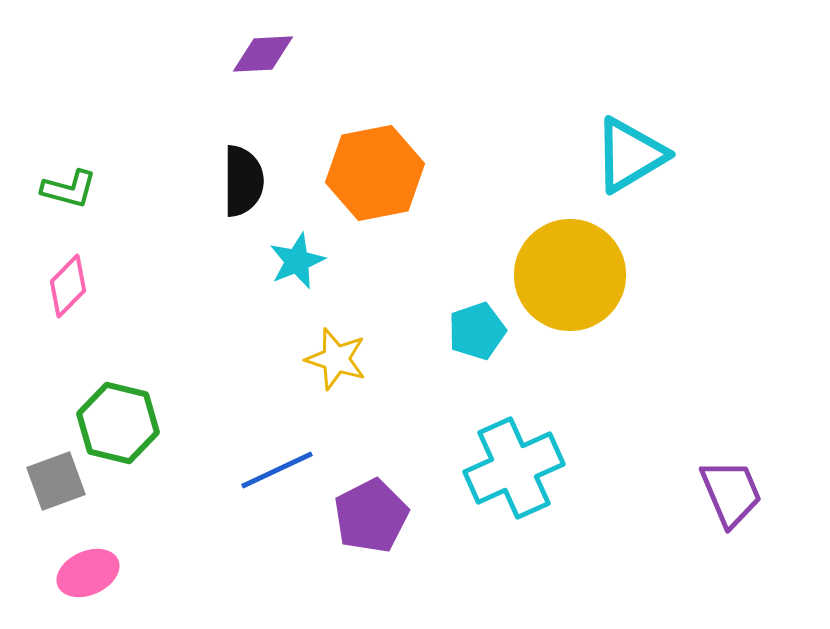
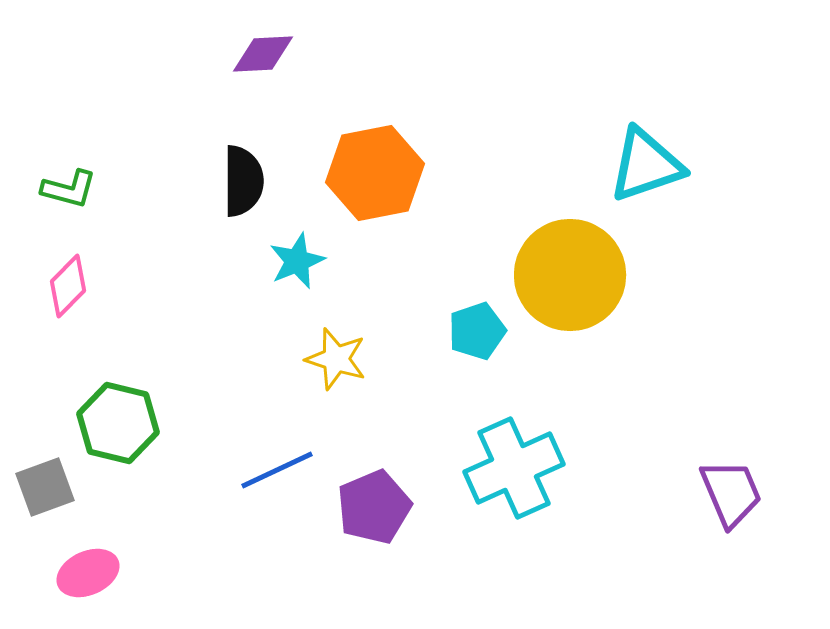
cyan triangle: moved 16 px right, 10 px down; rotated 12 degrees clockwise
gray square: moved 11 px left, 6 px down
purple pentagon: moved 3 px right, 9 px up; rotated 4 degrees clockwise
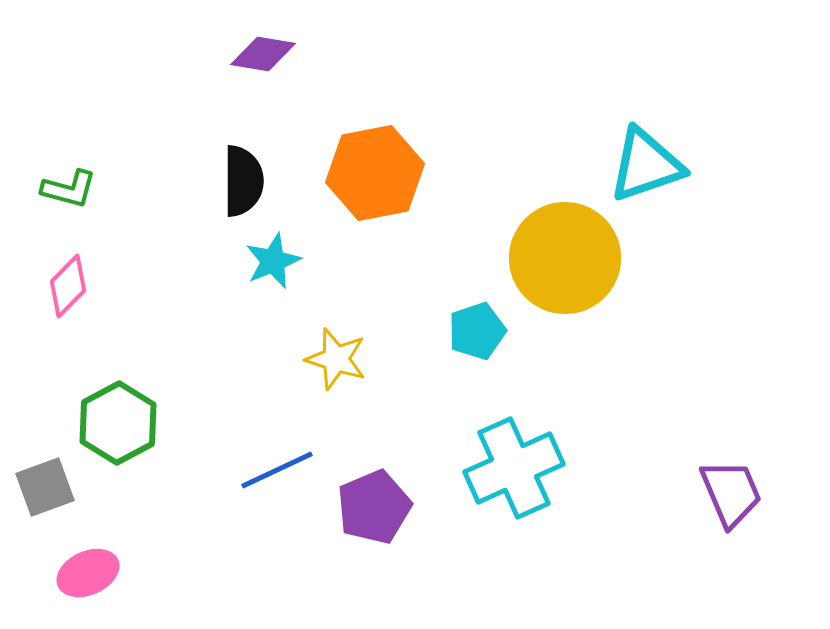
purple diamond: rotated 12 degrees clockwise
cyan star: moved 24 px left
yellow circle: moved 5 px left, 17 px up
green hexagon: rotated 18 degrees clockwise
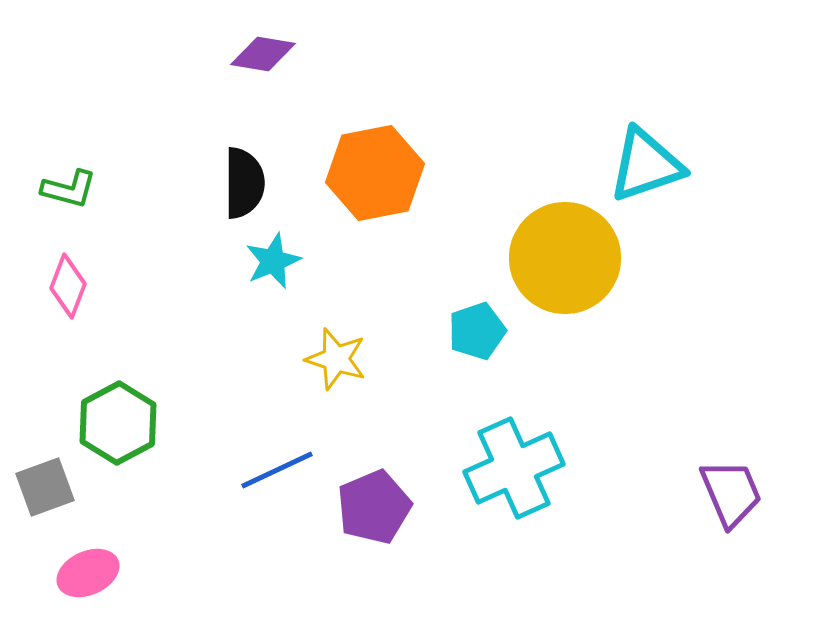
black semicircle: moved 1 px right, 2 px down
pink diamond: rotated 24 degrees counterclockwise
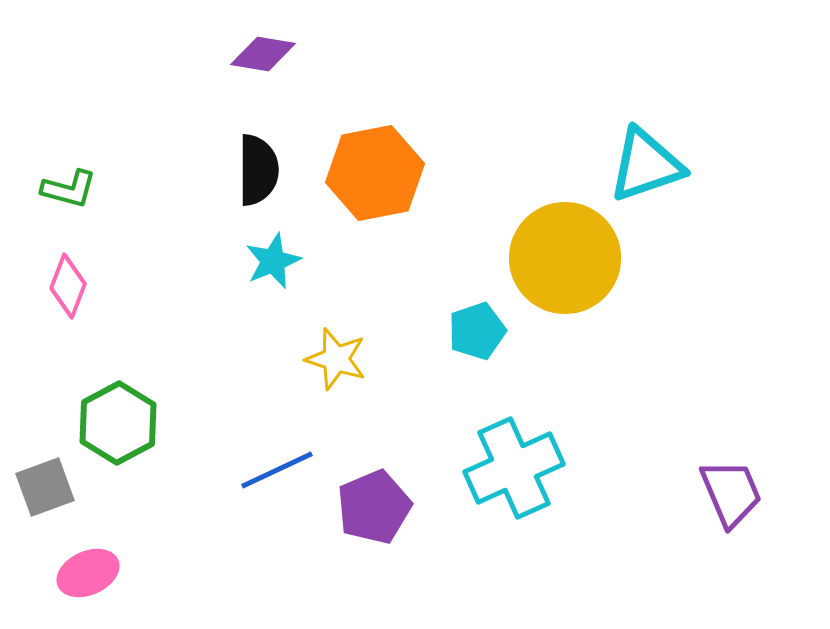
black semicircle: moved 14 px right, 13 px up
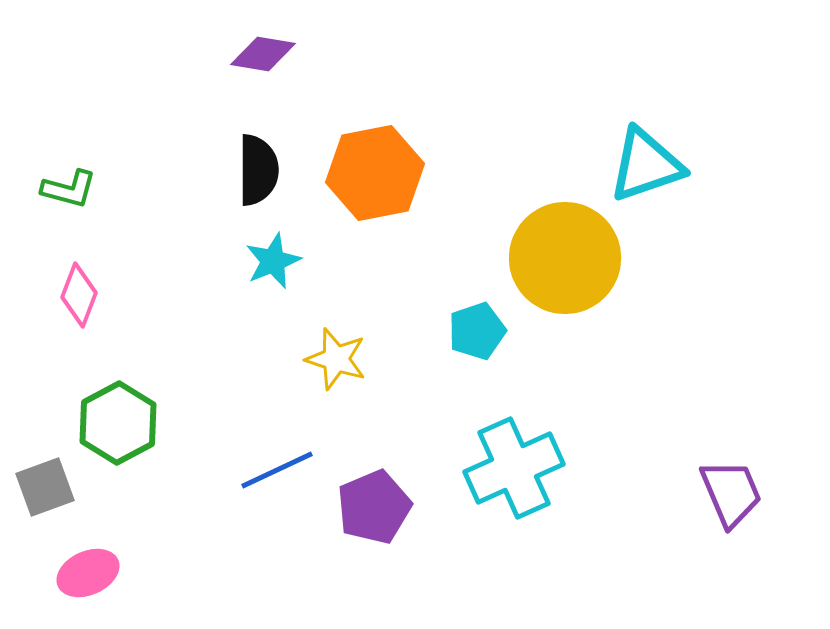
pink diamond: moved 11 px right, 9 px down
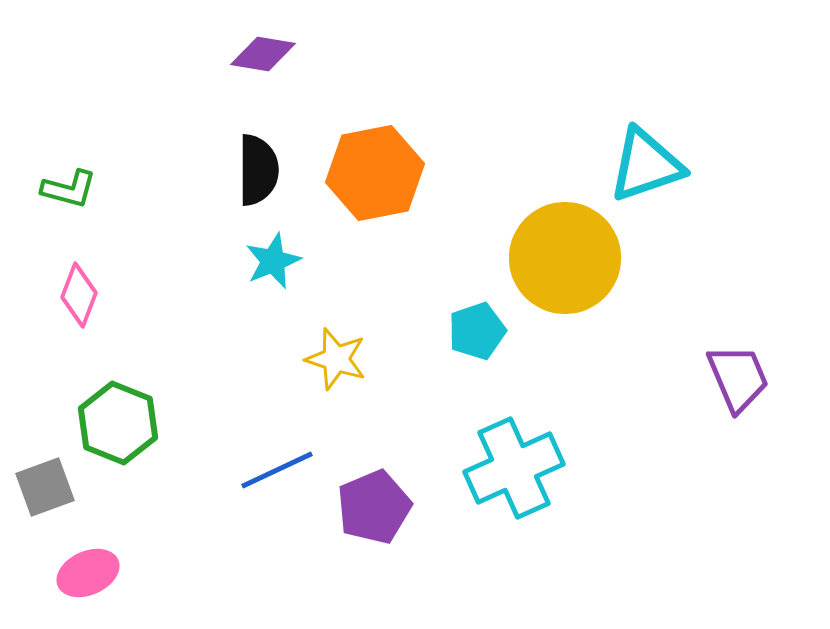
green hexagon: rotated 10 degrees counterclockwise
purple trapezoid: moved 7 px right, 115 px up
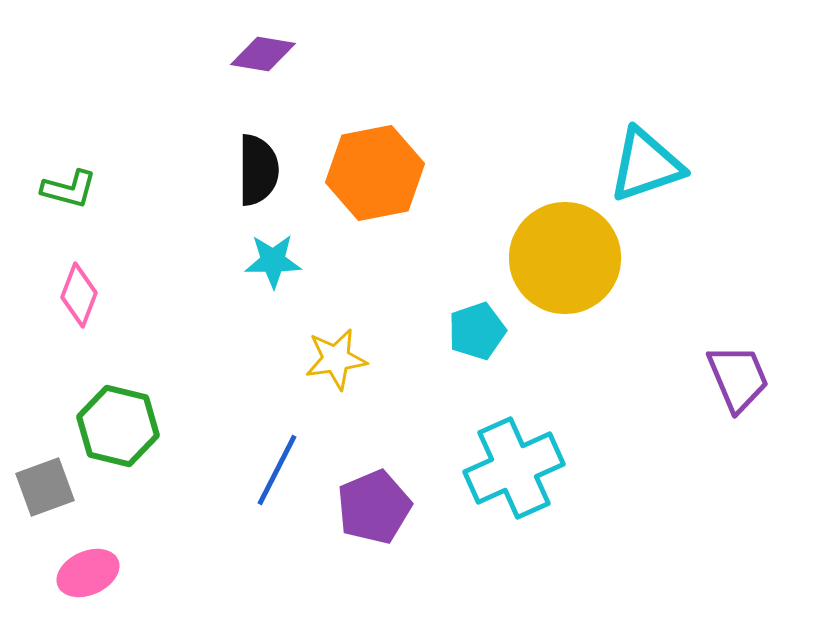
cyan star: rotated 22 degrees clockwise
yellow star: rotated 26 degrees counterclockwise
green hexagon: moved 3 px down; rotated 8 degrees counterclockwise
blue line: rotated 38 degrees counterclockwise
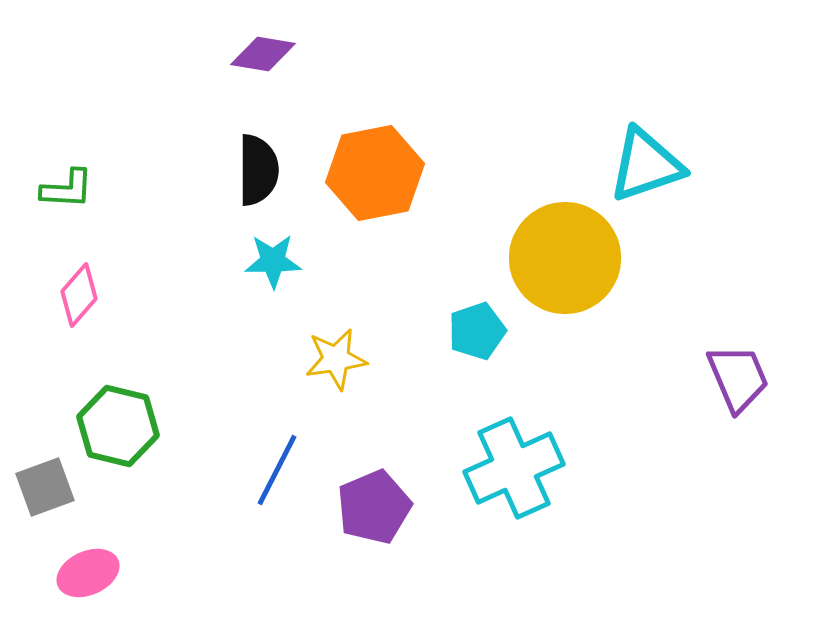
green L-shape: moved 2 px left; rotated 12 degrees counterclockwise
pink diamond: rotated 20 degrees clockwise
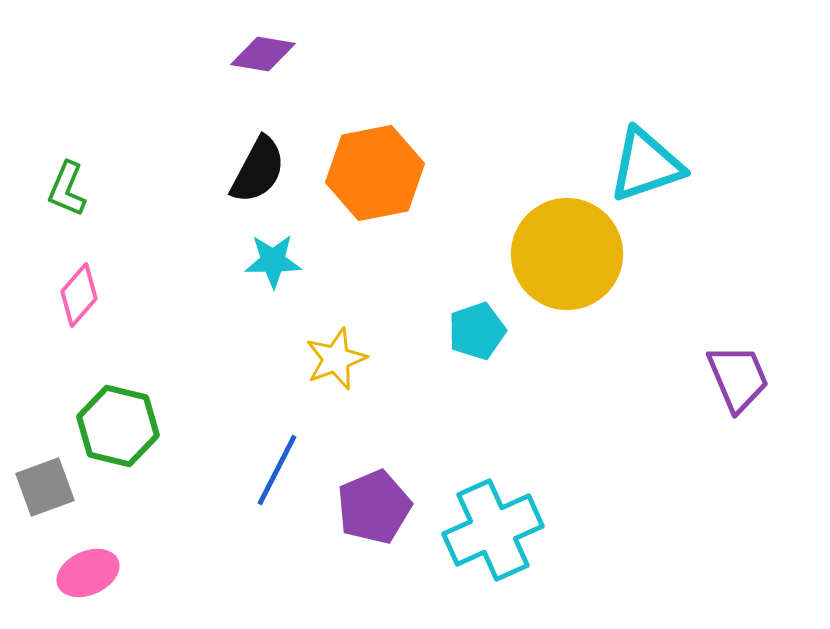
black semicircle: rotated 28 degrees clockwise
green L-shape: rotated 110 degrees clockwise
yellow circle: moved 2 px right, 4 px up
yellow star: rotated 12 degrees counterclockwise
cyan cross: moved 21 px left, 62 px down
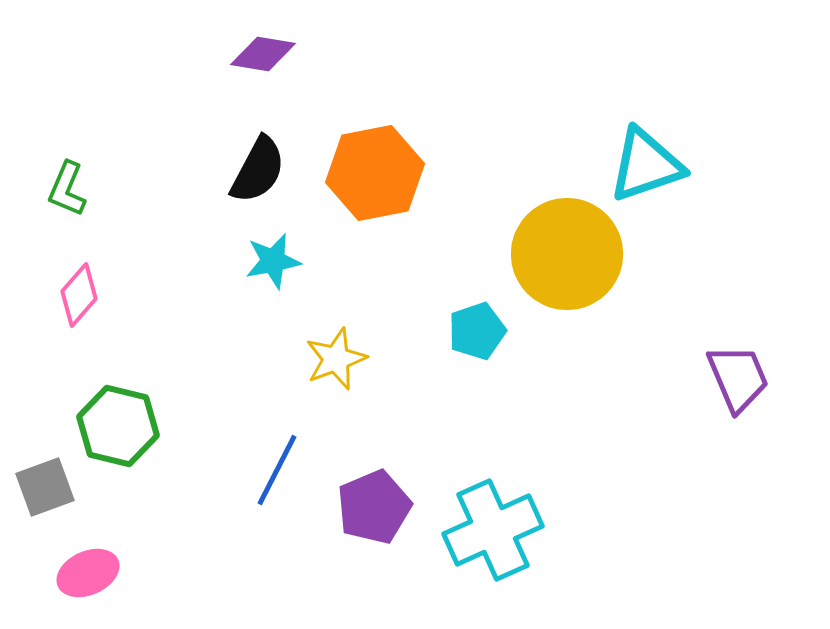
cyan star: rotated 10 degrees counterclockwise
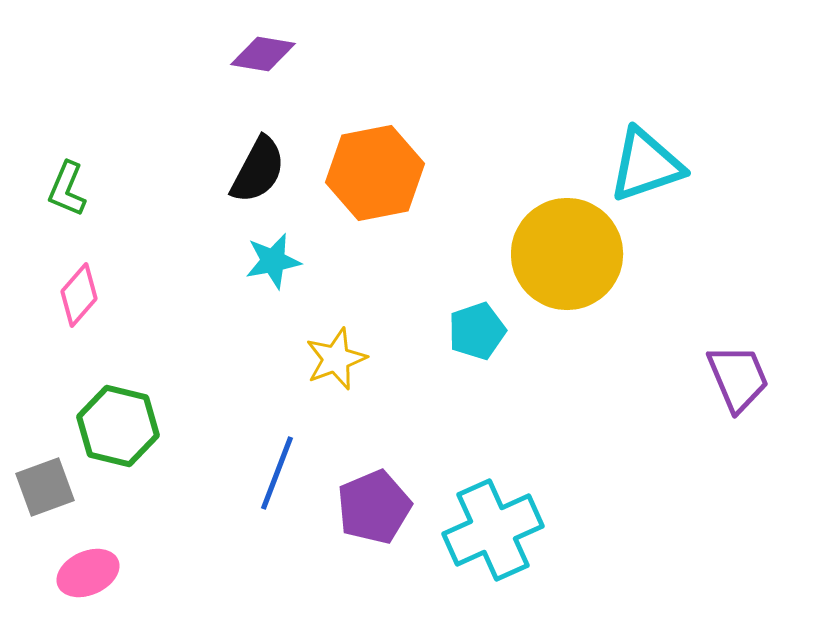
blue line: moved 3 px down; rotated 6 degrees counterclockwise
